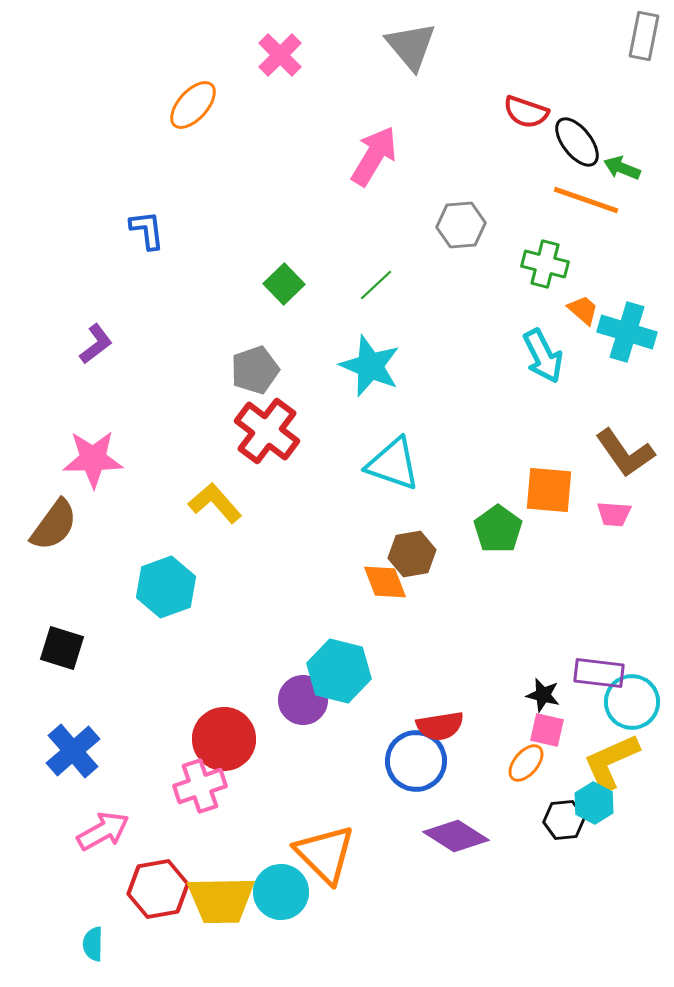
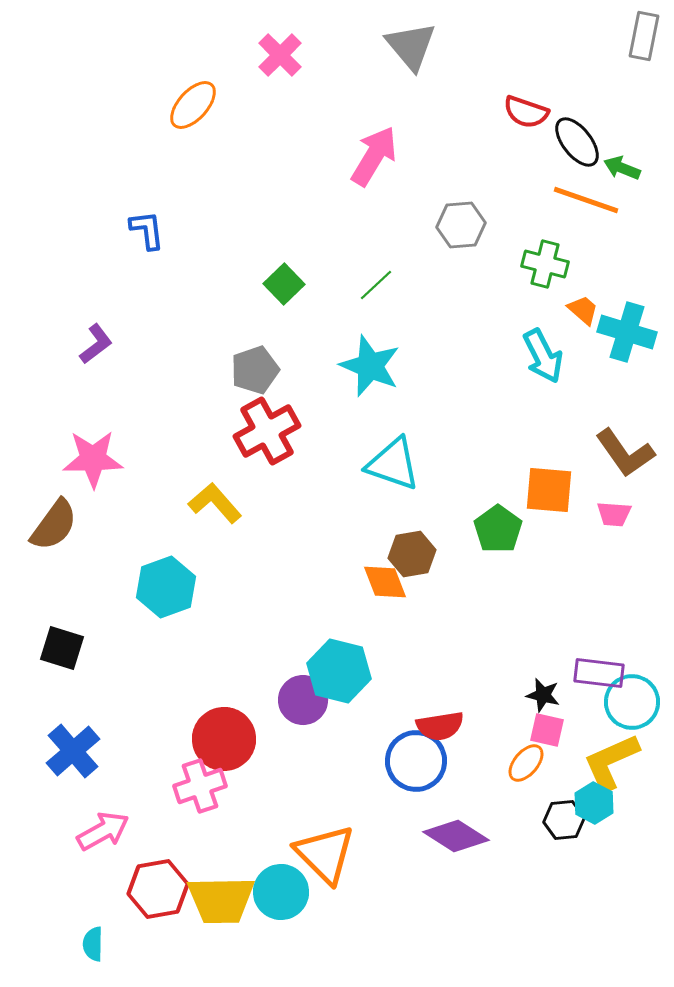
red cross at (267, 431): rotated 24 degrees clockwise
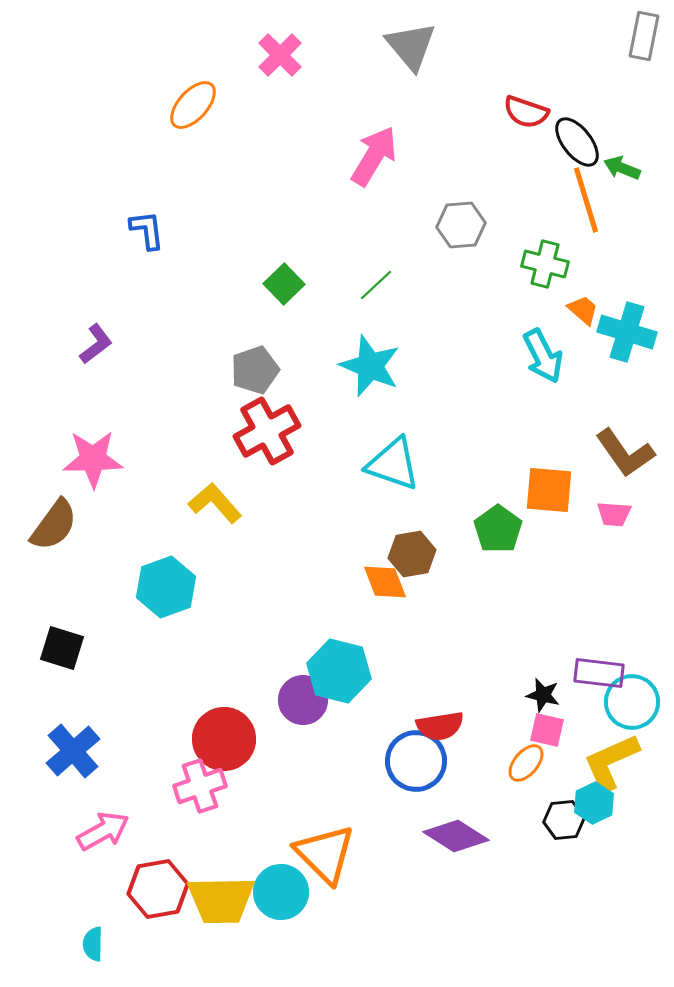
orange line at (586, 200): rotated 54 degrees clockwise
cyan hexagon at (594, 803): rotated 6 degrees clockwise
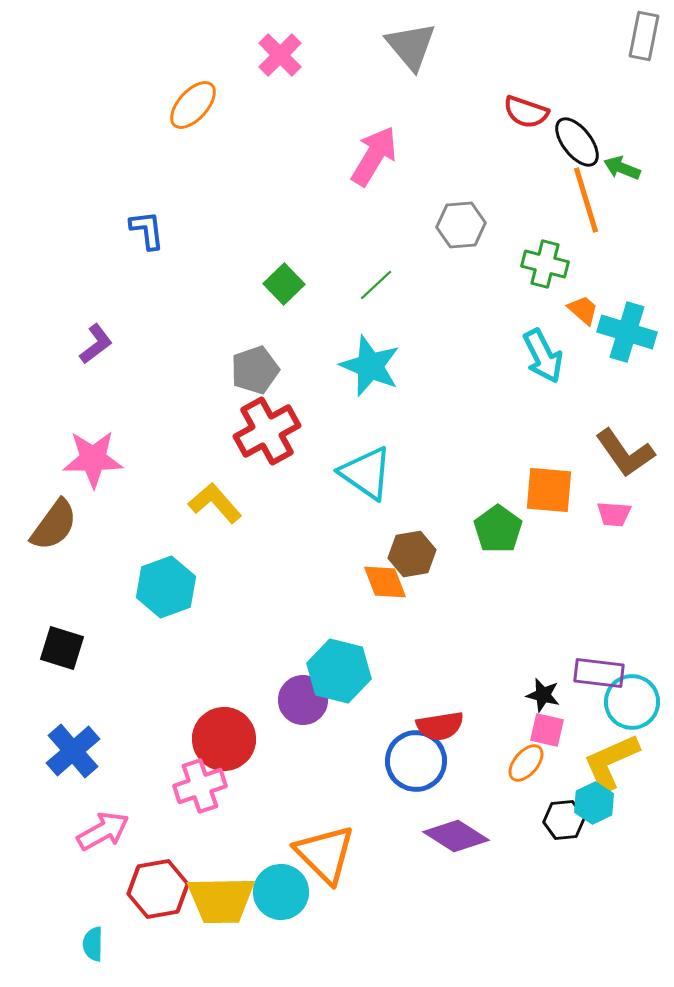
cyan triangle at (393, 464): moved 27 px left, 9 px down; rotated 16 degrees clockwise
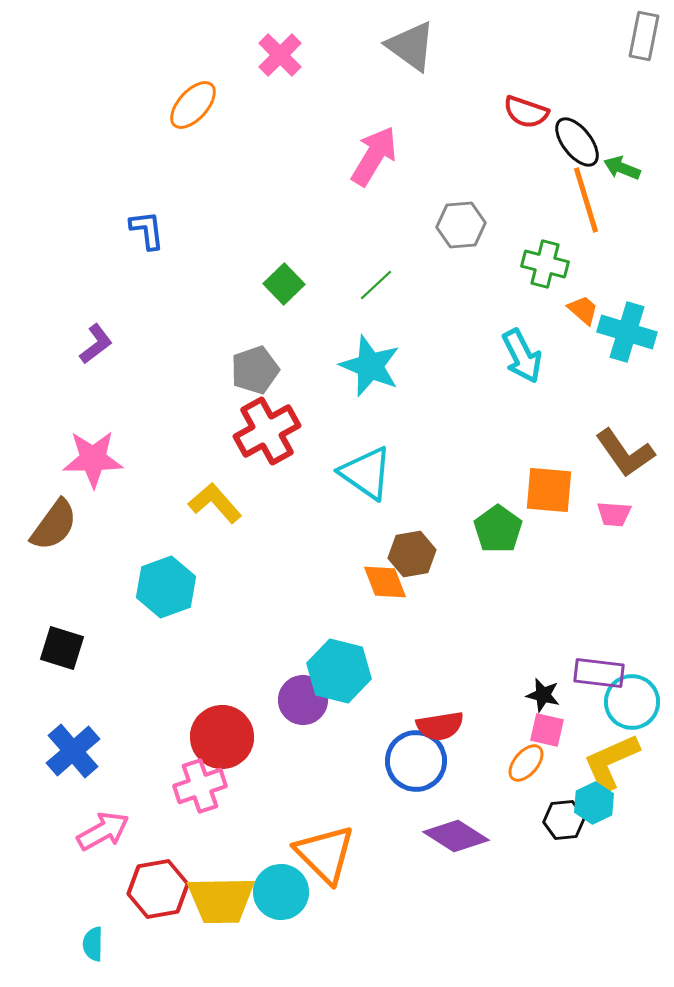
gray triangle at (411, 46): rotated 14 degrees counterclockwise
cyan arrow at (543, 356): moved 21 px left
red circle at (224, 739): moved 2 px left, 2 px up
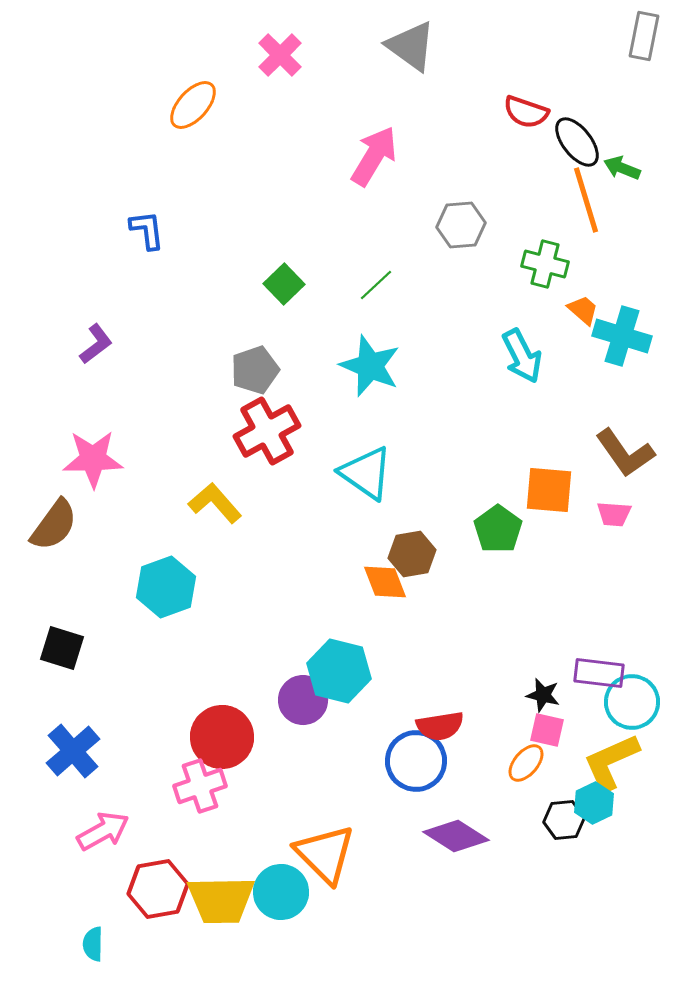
cyan cross at (627, 332): moved 5 px left, 4 px down
